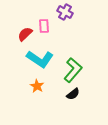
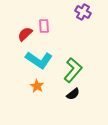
purple cross: moved 18 px right
cyan L-shape: moved 1 px left, 1 px down
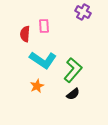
red semicircle: rotated 42 degrees counterclockwise
cyan L-shape: moved 4 px right
orange star: rotated 16 degrees clockwise
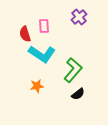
purple cross: moved 4 px left, 5 px down; rotated 21 degrees clockwise
red semicircle: rotated 21 degrees counterclockwise
cyan L-shape: moved 1 px left, 6 px up
orange star: rotated 16 degrees clockwise
black semicircle: moved 5 px right
